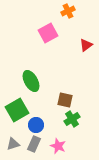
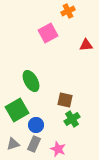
red triangle: rotated 32 degrees clockwise
pink star: moved 3 px down
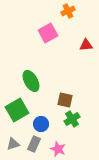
blue circle: moved 5 px right, 1 px up
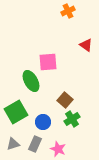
pink square: moved 29 px down; rotated 24 degrees clockwise
red triangle: rotated 40 degrees clockwise
brown square: rotated 28 degrees clockwise
green square: moved 1 px left, 2 px down
blue circle: moved 2 px right, 2 px up
gray rectangle: moved 1 px right
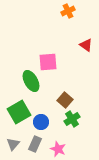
green square: moved 3 px right
blue circle: moved 2 px left
gray triangle: rotated 32 degrees counterclockwise
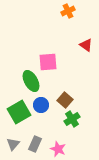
blue circle: moved 17 px up
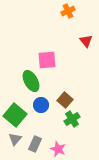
red triangle: moved 4 px up; rotated 16 degrees clockwise
pink square: moved 1 px left, 2 px up
green square: moved 4 px left, 3 px down; rotated 20 degrees counterclockwise
gray triangle: moved 2 px right, 5 px up
